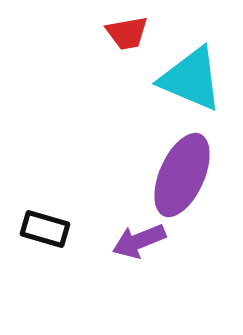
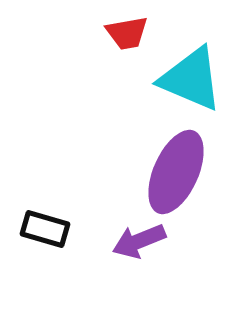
purple ellipse: moved 6 px left, 3 px up
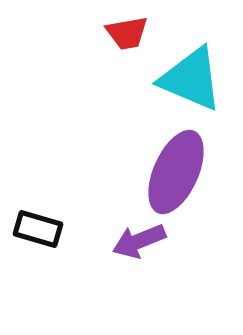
black rectangle: moved 7 px left
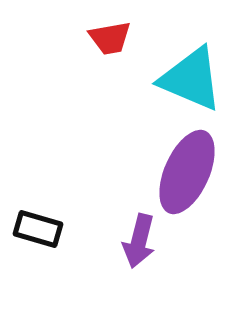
red trapezoid: moved 17 px left, 5 px down
purple ellipse: moved 11 px right
purple arrow: rotated 54 degrees counterclockwise
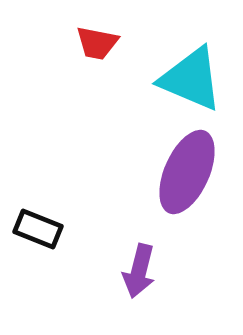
red trapezoid: moved 13 px left, 5 px down; rotated 21 degrees clockwise
black rectangle: rotated 6 degrees clockwise
purple arrow: moved 30 px down
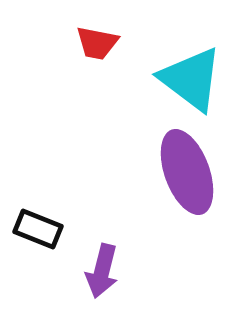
cyan triangle: rotated 14 degrees clockwise
purple ellipse: rotated 44 degrees counterclockwise
purple arrow: moved 37 px left
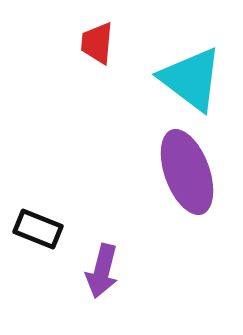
red trapezoid: rotated 84 degrees clockwise
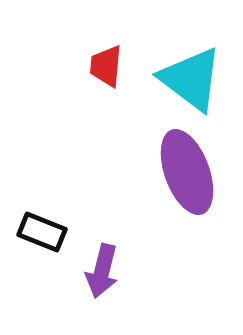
red trapezoid: moved 9 px right, 23 px down
black rectangle: moved 4 px right, 3 px down
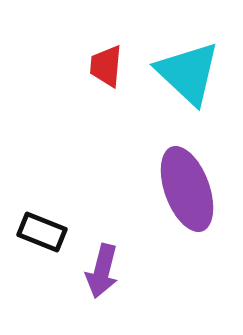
cyan triangle: moved 3 px left, 6 px up; rotated 6 degrees clockwise
purple ellipse: moved 17 px down
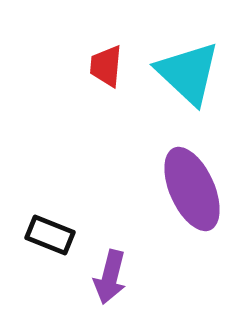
purple ellipse: moved 5 px right; rotated 4 degrees counterclockwise
black rectangle: moved 8 px right, 3 px down
purple arrow: moved 8 px right, 6 px down
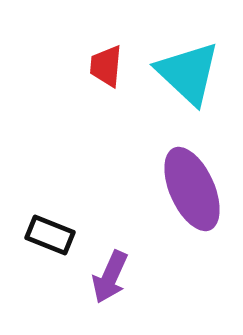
purple arrow: rotated 10 degrees clockwise
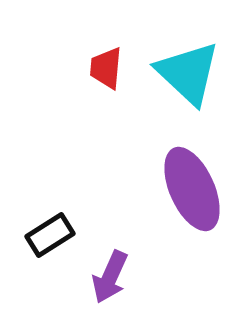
red trapezoid: moved 2 px down
black rectangle: rotated 54 degrees counterclockwise
